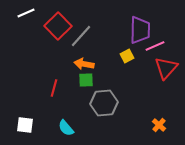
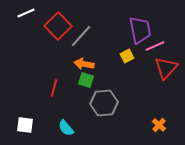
purple trapezoid: rotated 12 degrees counterclockwise
green square: rotated 21 degrees clockwise
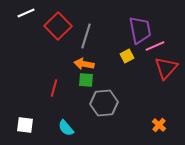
gray line: moved 5 px right; rotated 25 degrees counterclockwise
green square: rotated 14 degrees counterclockwise
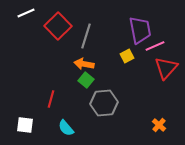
green square: rotated 35 degrees clockwise
red line: moved 3 px left, 11 px down
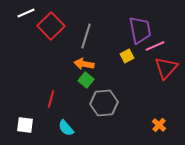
red square: moved 7 px left
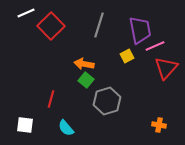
gray line: moved 13 px right, 11 px up
gray hexagon: moved 3 px right, 2 px up; rotated 12 degrees counterclockwise
orange cross: rotated 32 degrees counterclockwise
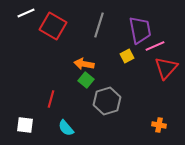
red square: moved 2 px right; rotated 16 degrees counterclockwise
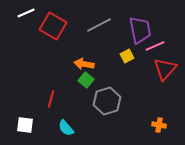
gray line: rotated 45 degrees clockwise
red triangle: moved 1 px left, 1 px down
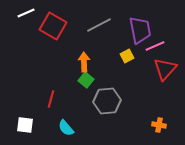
orange arrow: moved 2 px up; rotated 78 degrees clockwise
gray hexagon: rotated 12 degrees clockwise
